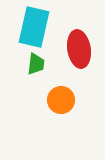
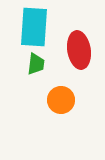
cyan rectangle: rotated 9 degrees counterclockwise
red ellipse: moved 1 px down
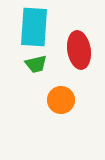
green trapezoid: rotated 70 degrees clockwise
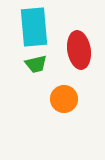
cyan rectangle: rotated 9 degrees counterclockwise
orange circle: moved 3 px right, 1 px up
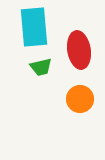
green trapezoid: moved 5 px right, 3 px down
orange circle: moved 16 px right
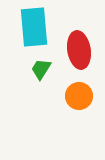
green trapezoid: moved 2 px down; rotated 135 degrees clockwise
orange circle: moved 1 px left, 3 px up
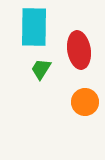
cyan rectangle: rotated 6 degrees clockwise
orange circle: moved 6 px right, 6 px down
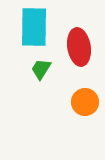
red ellipse: moved 3 px up
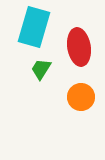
cyan rectangle: rotated 15 degrees clockwise
orange circle: moved 4 px left, 5 px up
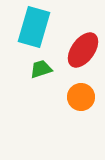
red ellipse: moved 4 px right, 3 px down; rotated 45 degrees clockwise
green trapezoid: rotated 40 degrees clockwise
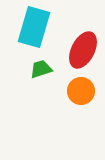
red ellipse: rotated 9 degrees counterclockwise
orange circle: moved 6 px up
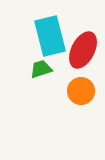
cyan rectangle: moved 16 px right, 9 px down; rotated 30 degrees counterclockwise
